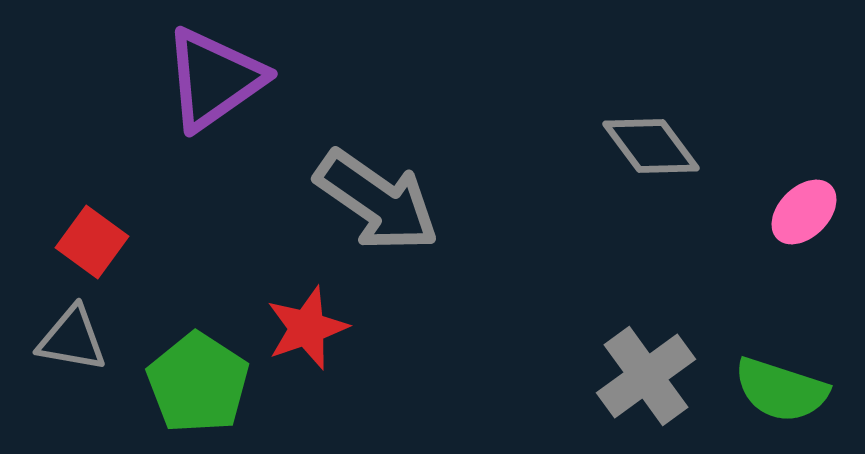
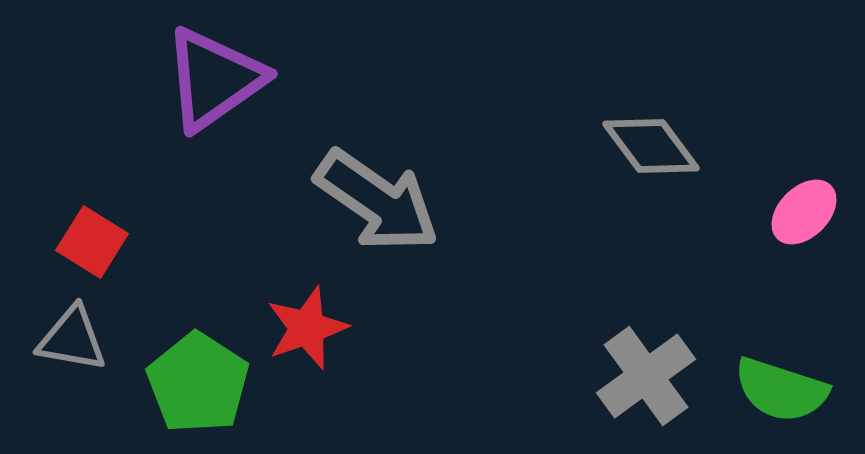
red square: rotated 4 degrees counterclockwise
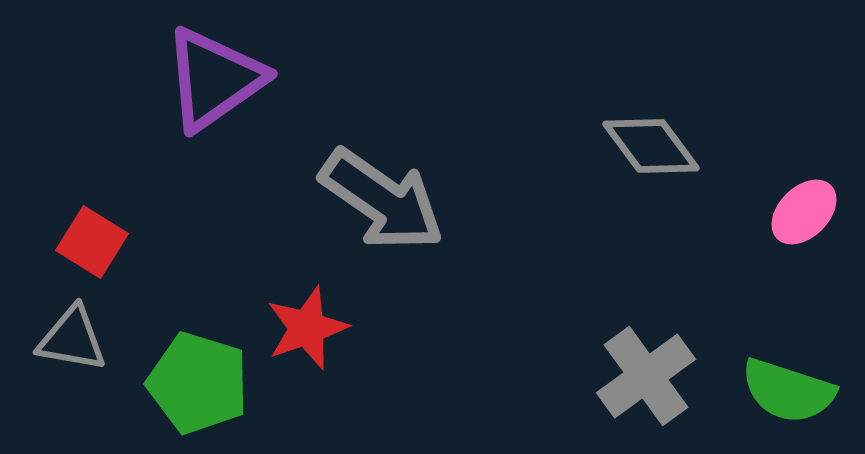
gray arrow: moved 5 px right, 1 px up
green pentagon: rotated 16 degrees counterclockwise
green semicircle: moved 7 px right, 1 px down
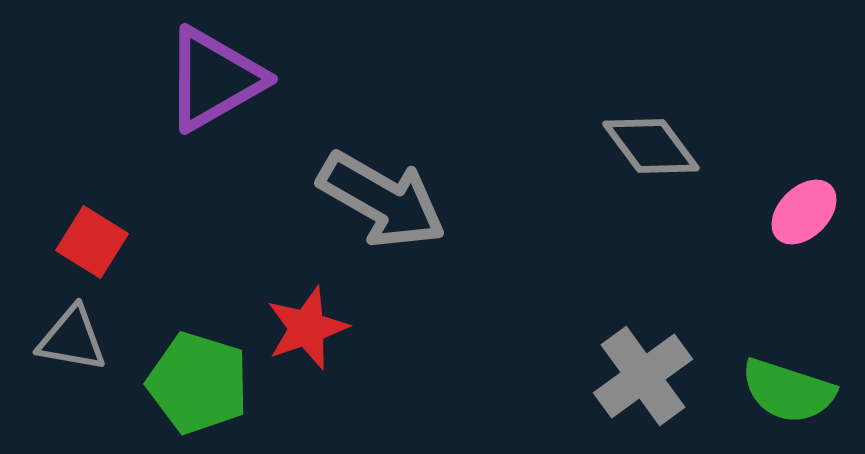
purple triangle: rotated 5 degrees clockwise
gray arrow: rotated 5 degrees counterclockwise
gray cross: moved 3 px left
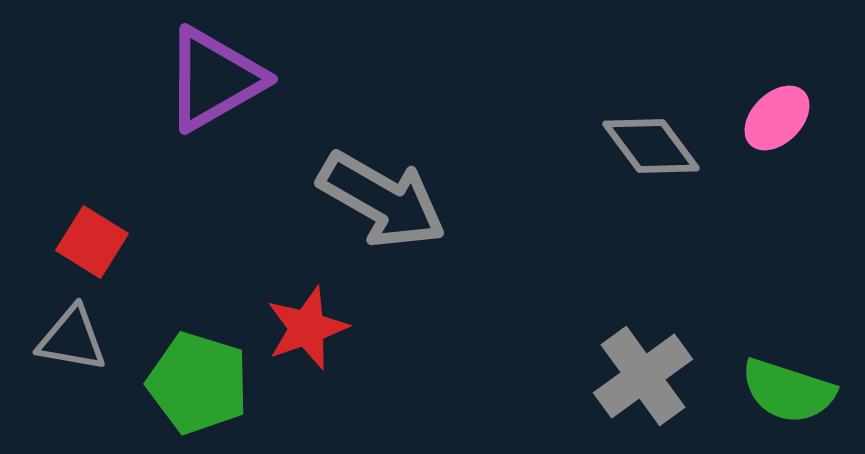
pink ellipse: moved 27 px left, 94 px up
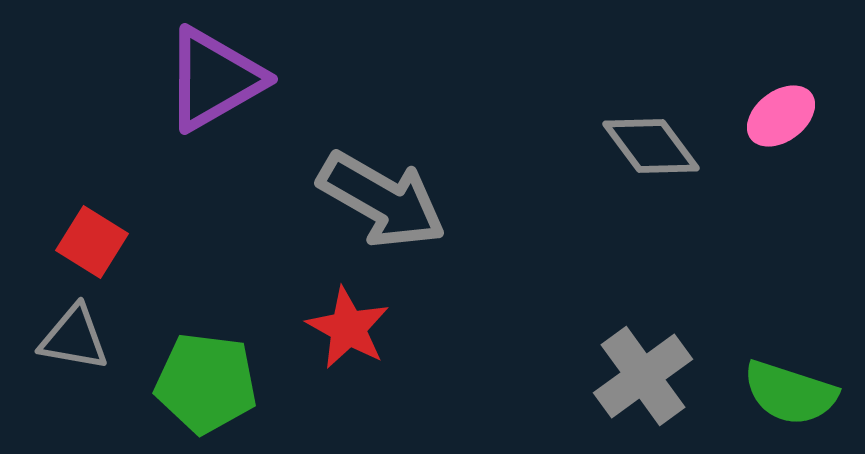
pink ellipse: moved 4 px right, 2 px up; rotated 8 degrees clockwise
red star: moved 41 px right; rotated 24 degrees counterclockwise
gray triangle: moved 2 px right, 1 px up
green pentagon: moved 8 px right; rotated 10 degrees counterclockwise
green semicircle: moved 2 px right, 2 px down
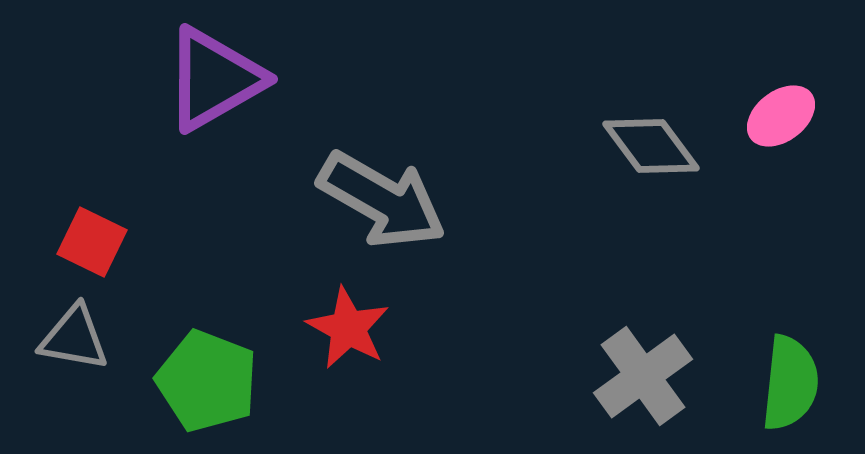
red square: rotated 6 degrees counterclockwise
green pentagon: moved 1 px right, 2 px up; rotated 14 degrees clockwise
green semicircle: moved 10 px up; rotated 102 degrees counterclockwise
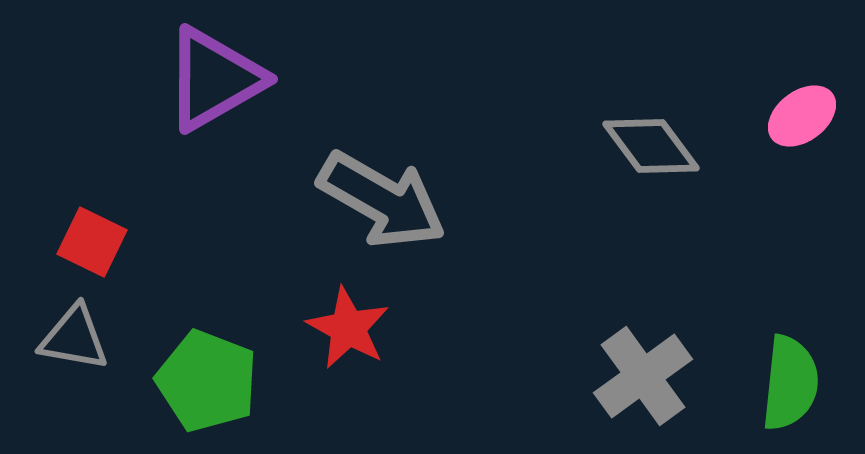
pink ellipse: moved 21 px right
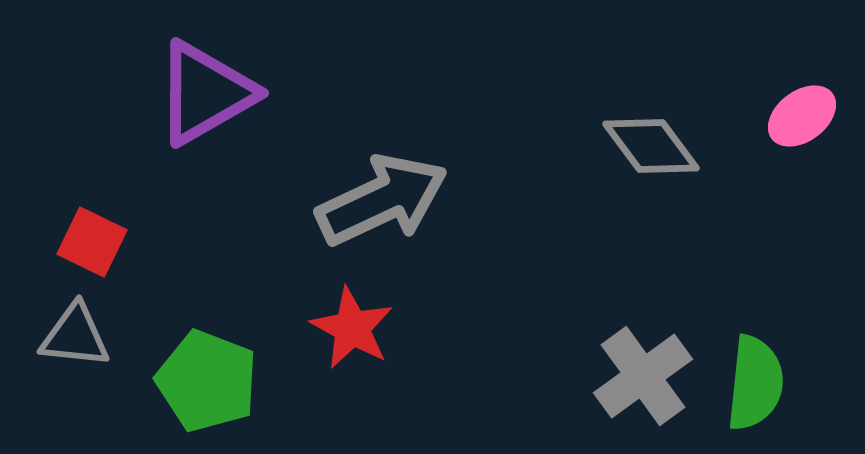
purple triangle: moved 9 px left, 14 px down
gray arrow: rotated 55 degrees counterclockwise
red star: moved 4 px right
gray triangle: moved 1 px right, 2 px up; rotated 4 degrees counterclockwise
green semicircle: moved 35 px left
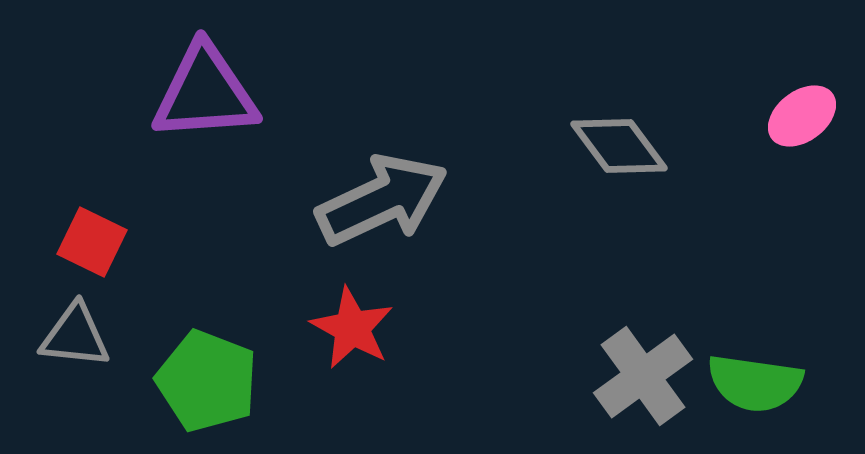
purple triangle: rotated 26 degrees clockwise
gray diamond: moved 32 px left
green semicircle: rotated 92 degrees clockwise
